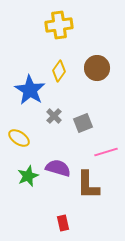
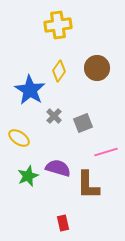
yellow cross: moved 1 px left
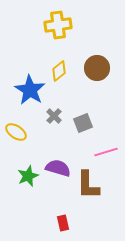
yellow diamond: rotated 15 degrees clockwise
yellow ellipse: moved 3 px left, 6 px up
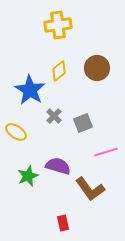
purple semicircle: moved 2 px up
brown L-shape: moved 2 px right, 4 px down; rotated 36 degrees counterclockwise
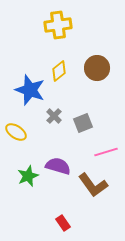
blue star: rotated 12 degrees counterclockwise
brown L-shape: moved 3 px right, 4 px up
red rectangle: rotated 21 degrees counterclockwise
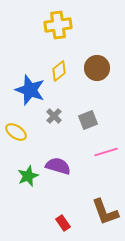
gray square: moved 5 px right, 3 px up
brown L-shape: moved 12 px right, 27 px down; rotated 16 degrees clockwise
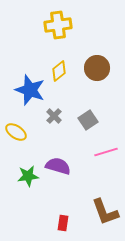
gray square: rotated 12 degrees counterclockwise
green star: rotated 15 degrees clockwise
red rectangle: rotated 42 degrees clockwise
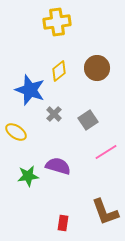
yellow cross: moved 1 px left, 3 px up
gray cross: moved 2 px up
pink line: rotated 15 degrees counterclockwise
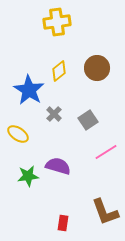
blue star: moved 1 px left; rotated 12 degrees clockwise
yellow ellipse: moved 2 px right, 2 px down
